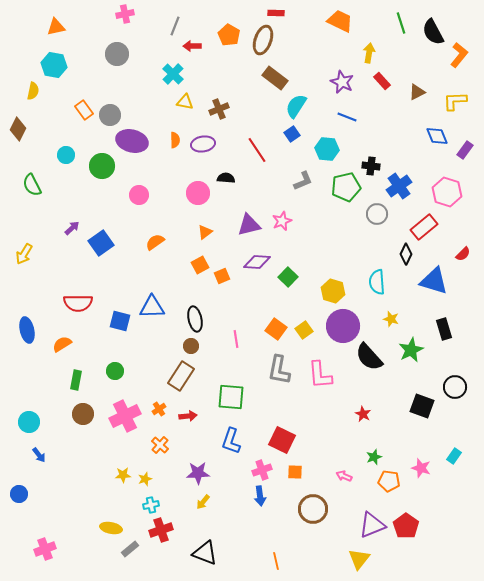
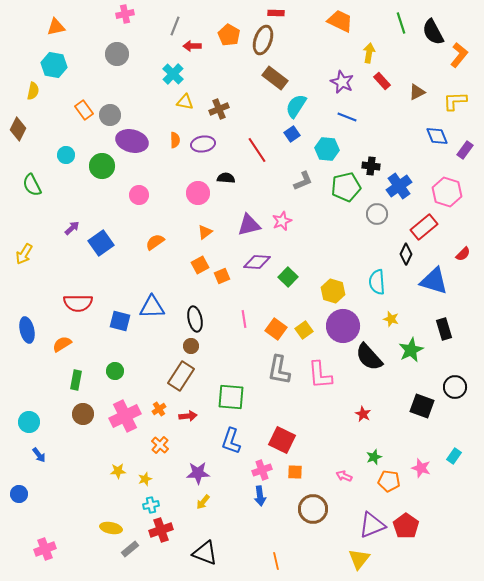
pink line at (236, 339): moved 8 px right, 20 px up
yellow star at (123, 475): moved 5 px left, 4 px up
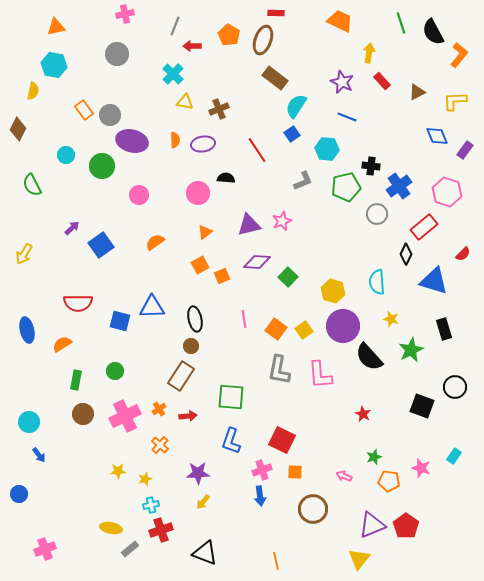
blue square at (101, 243): moved 2 px down
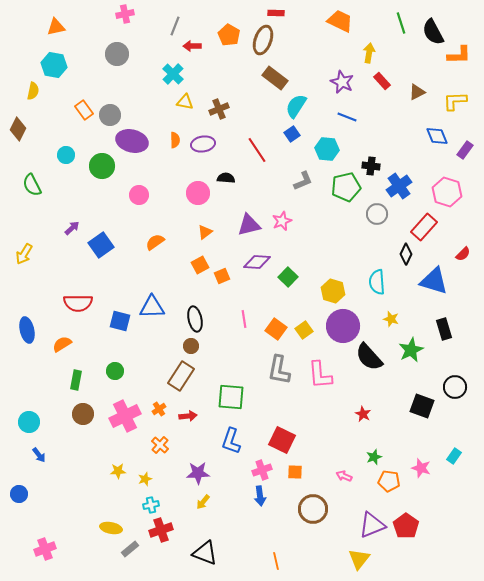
orange L-shape at (459, 55): rotated 50 degrees clockwise
red rectangle at (424, 227): rotated 8 degrees counterclockwise
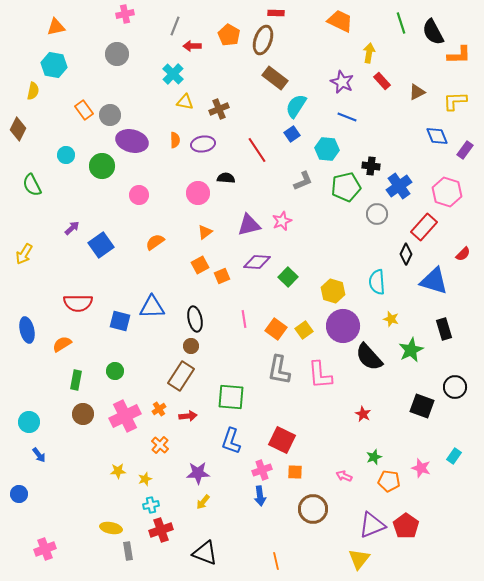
gray rectangle at (130, 549): moved 2 px left, 2 px down; rotated 60 degrees counterclockwise
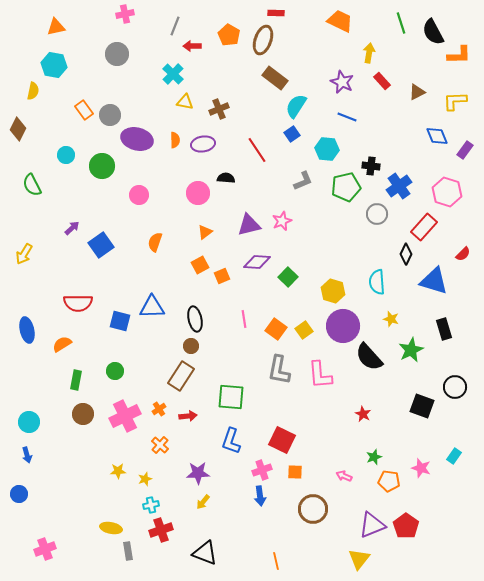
purple ellipse at (132, 141): moved 5 px right, 2 px up
orange semicircle at (155, 242): rotated 36 degrees counterclockwise
blue arrow at (39, 455): moved 12 px left; rotated 21 degrees clockwise
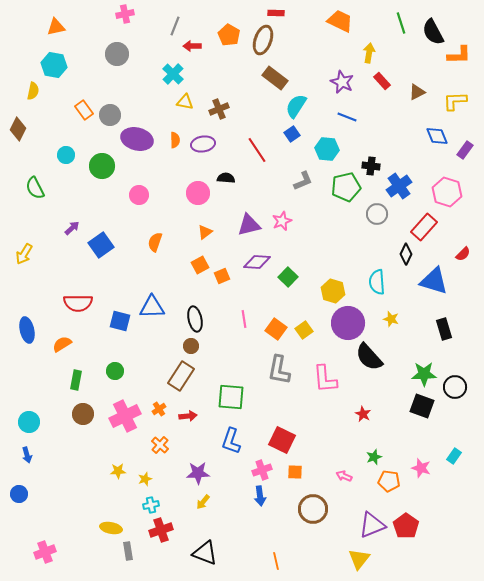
green semicircle at (32, 185): moved 3 px right, 3 px down
purple circle at (343, 326): moved 5 px right, 3 px up
green star at (411, 350): moved 13 px right, 24 px down; rotated 25 degrees clockwise
pink L-shape at (320, 375): moved 5 px right, 4 px down
pink cross at (45, 549): moved 3 px down
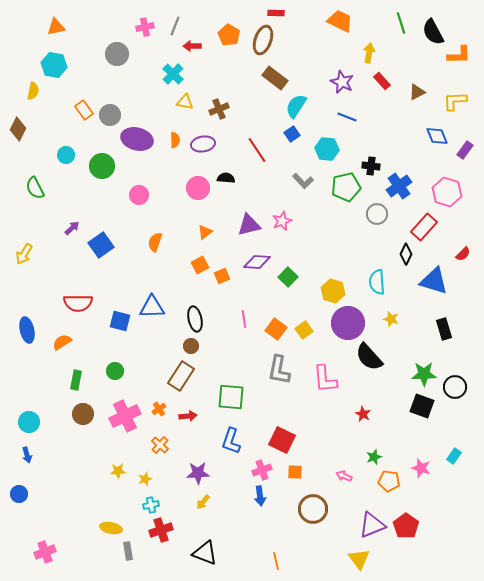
pink cross at (125, 14): moved 20 px right, 13 px down
gray L-shape at (303, 181): rotated 70 degrees clockwise
pink circle at (198, 193): moved 5 px up
orange semicircle at (62, 344): moved 2 px up
yellow triangle at (359, 559): rotated 15 degrees counterclockwise
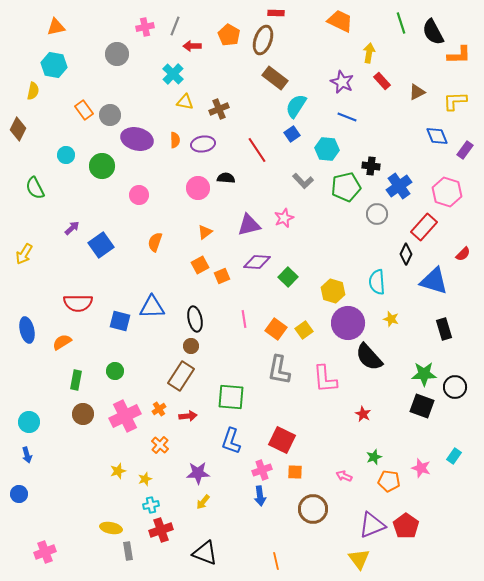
pink star at (282, 221): moved 2 px right, 3 px up
yellow star at (118, 471): rotated 14 degrees counterclockwise
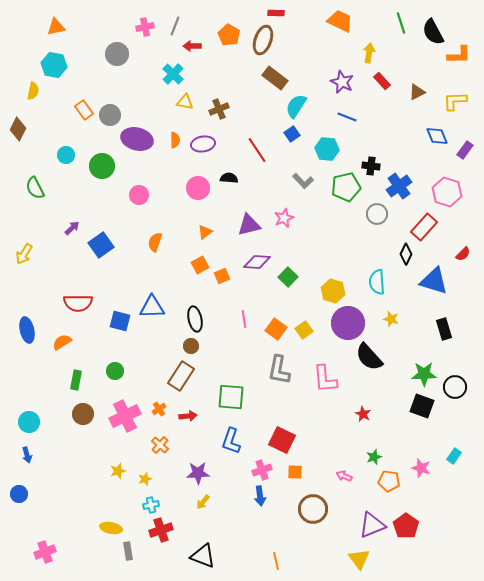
black semicircle at (226, 178): moved 3 px right
black triangle at (205, 553): moved 2 px left, 3 px down
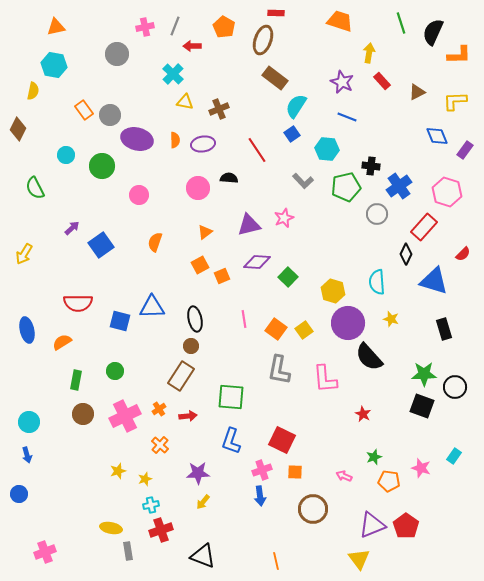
orange trapezoid at (340, 21): rotated 8 degrees counterclockwise
black semicircle at (433, 32): rotated 52 degrees clockwise
orange pentagon at (229, 35): moved 5 px left, 8 px up
